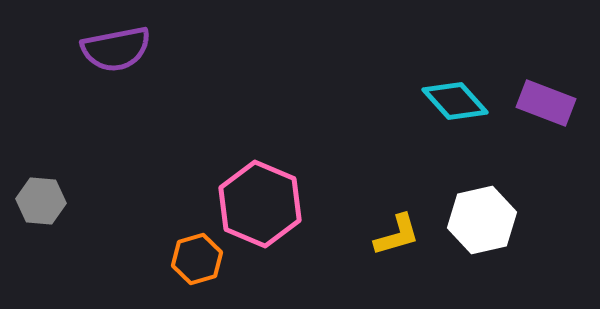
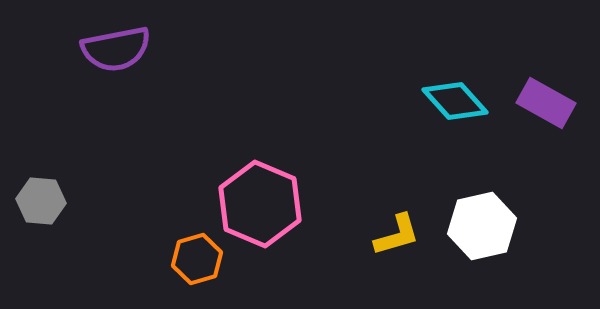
purple rectangle: rotated 8 degrees clockwise
white hexagon: moved 6 px down
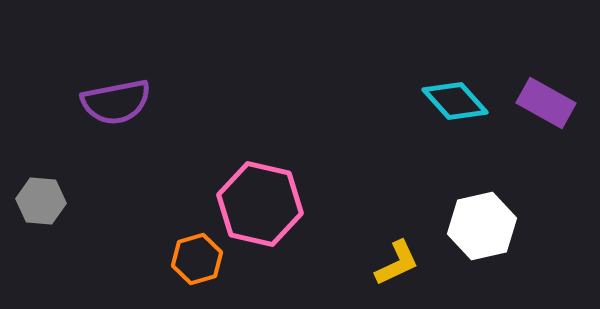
purple semicircle: moved 53 px down
pink hexagon: rotated 10 degrees counterclockwise
yellow L-shape: moved 28 px down; rotated 9 degrees counterclockwise
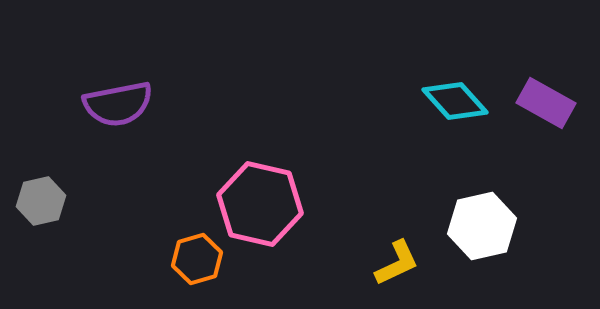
purple semicircle: moved 2 px right, 2 px down
gray hexagon: rotated 18 degrees counterclockwise
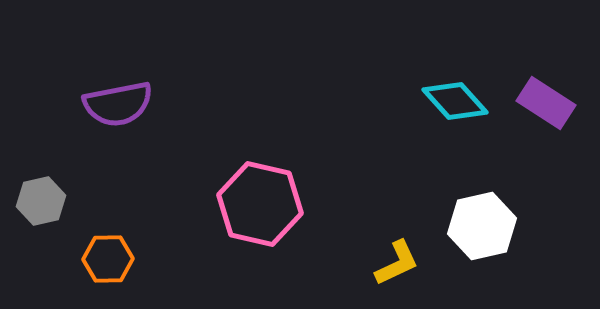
purple rectangle: rotated 4 degrees clockwise
orange hexagon: moved 89 px left; rotated 15 degrees clockwise
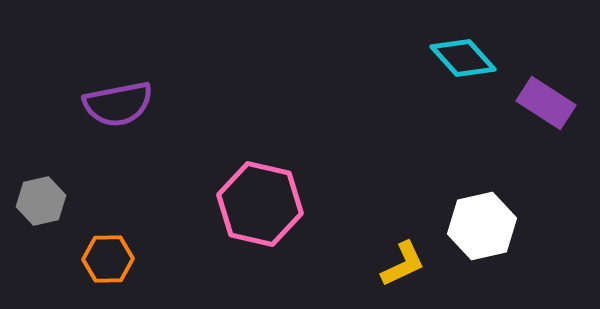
cyan diamond: moved 8 px right, 43 px up
yellow L-shape: moved 6 px right, 1 px down
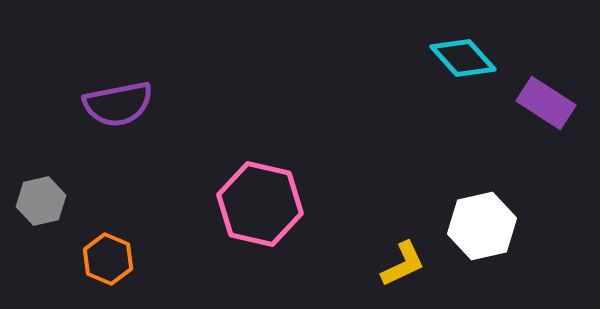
orange hexagon: rotated 24 degrees clockwise
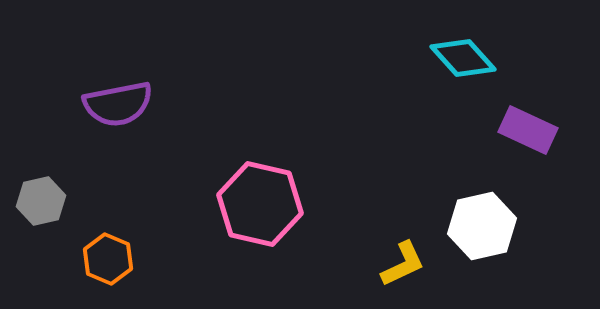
purple rectangle: moved 18 px left, 27 px down; rotated 8 degrees counterclockwise
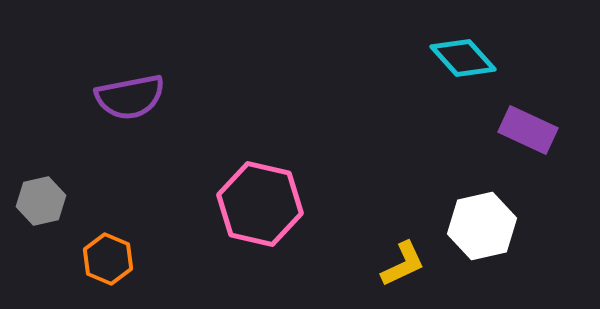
purple semicircle: moved 12 px right, 7 px up
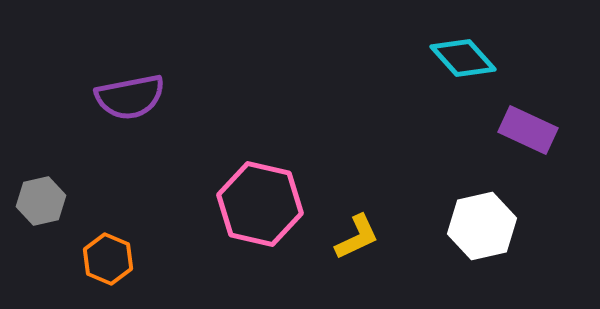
yellow L-shape: moved 46 px left, 27 px up
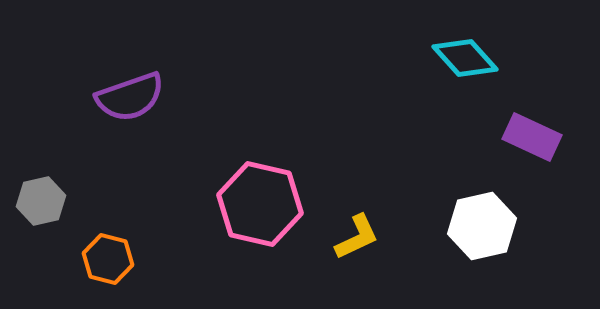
cyan diamond: moved 2 px right
purple semicircle: rotated 8 degrees counterclockwise
purple rectangle: moved 4 px right, 7 px down
orange hexagon: rotated 9 degrees counterclockwise
